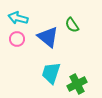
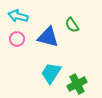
cyan arrow: moved 2 px up
blue triangle: rotated 25 degrees counterclockwise
cyan trapezoid: rotated 15 degrees clockwise
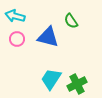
cyan arrow: moved 3 px left
green semicircle: moved 1 px left, 4 px up
cyan trapezoid: moved 6 px down
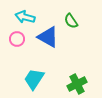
cyan arrow: moved 10 px right, 1 px down
blue triangle: rotated 15 degrees clockwise
cyan trapezoid: moved 17 px left
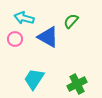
cyan arrow: moved 1 px left, 1 px down
green semicircle: rotated 77 degrees clockwise
pink circle: moved 2 px left
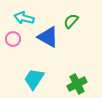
pink circle: moved 2 px left
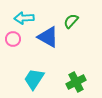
cyan arrow: rotated 18 degrees counterclockwise
green cross: moved 1 px left, 2 px up
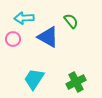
green semicircle: rotated 98 degrees clockwise
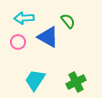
green semicircle: moved 3 px left
pink circle: moved 5 px right, 3 px down
cyan trapezoid: moved 1 px right, 1 px down
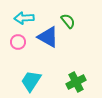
cyan trapezoid: moved 4 px left, 1 px down
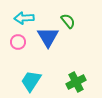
blue triangle: rotated 30 degrees clockwise
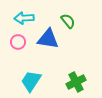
blue triangle: moved 2 px down; rotated 50 degrees counterclockwise
